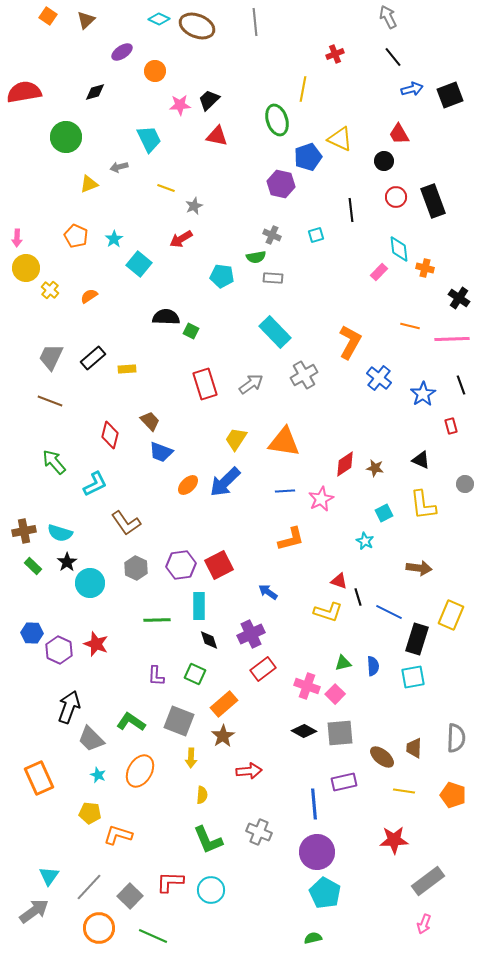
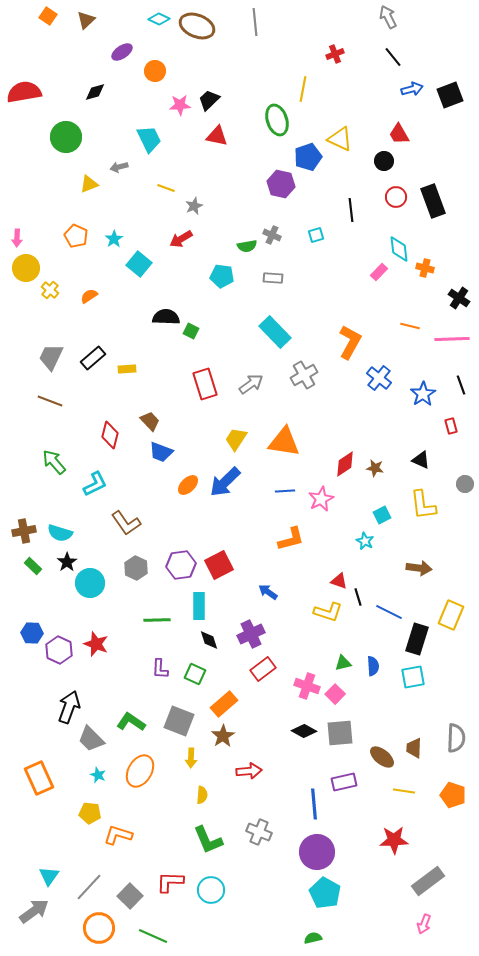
green semicircle at (256, 257): moved 9 px left, 11 px up
cyan square at (384, 513): moved 2 px left, 2 px down
purple L-shape at (156, 676): moved 4 px right, 7 px up
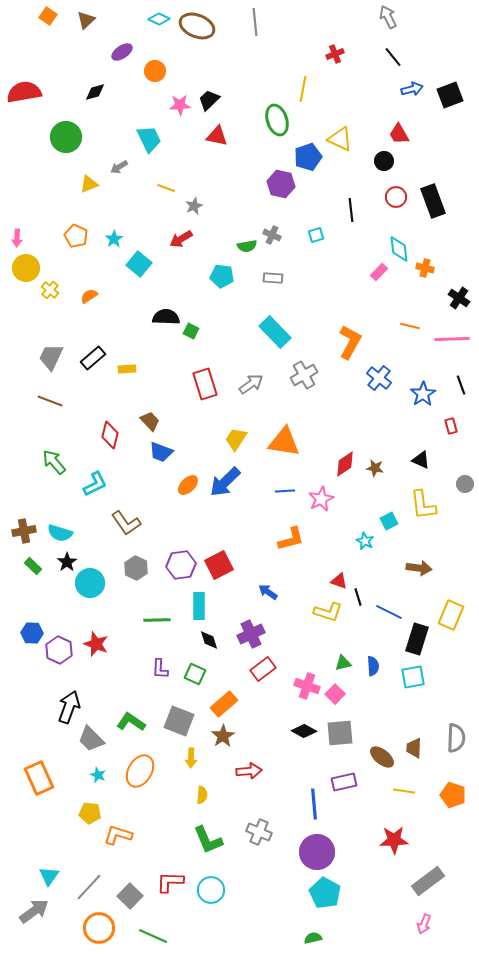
gray arrow at (119, 167): rotated 18 degrees counterclockwise
cyan square at (382, 515): moved 7 px right, 6 px down
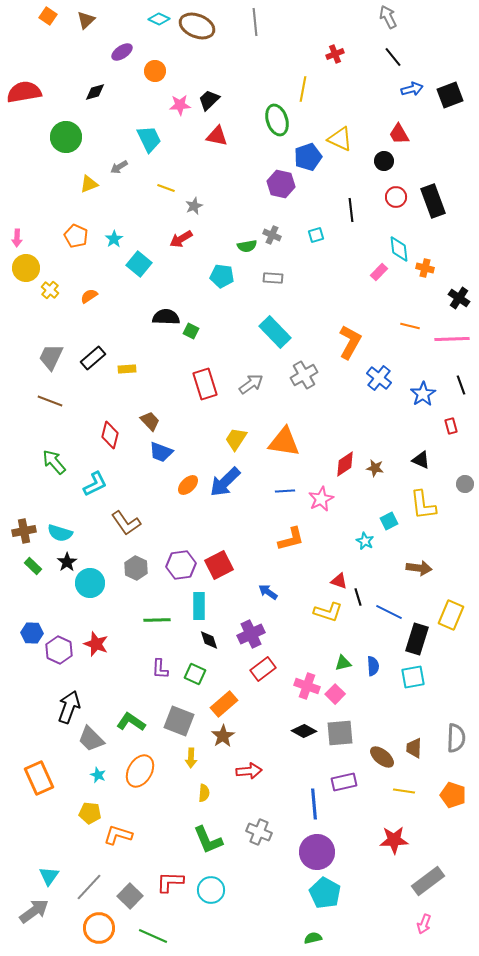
yellow semicircle at (202, 795): moved 2 px right, 2 px up
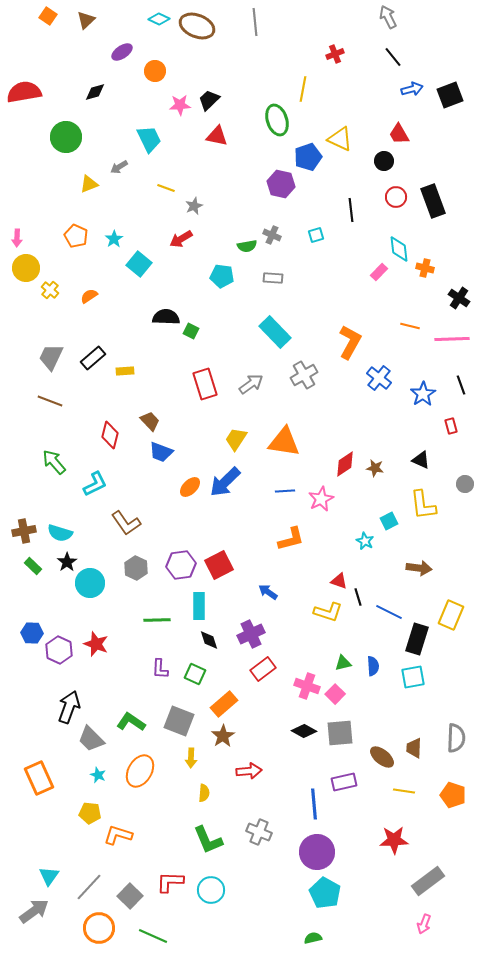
yellow rectangle at (127, 369): moved 2 px left, 2 px down
orange ellipse at (188, 485): moved 2 px right, 2 px down
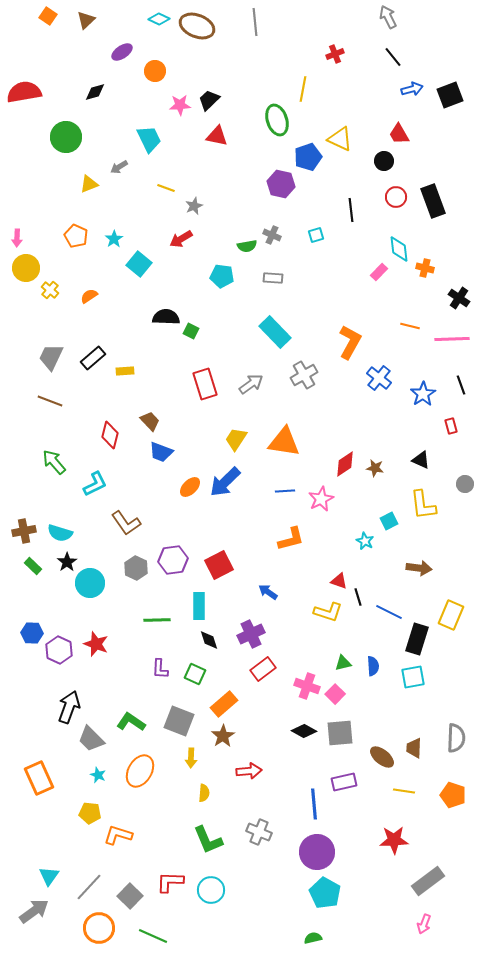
purple hexagon at (181, 565): moved 8 px left, 5 px up
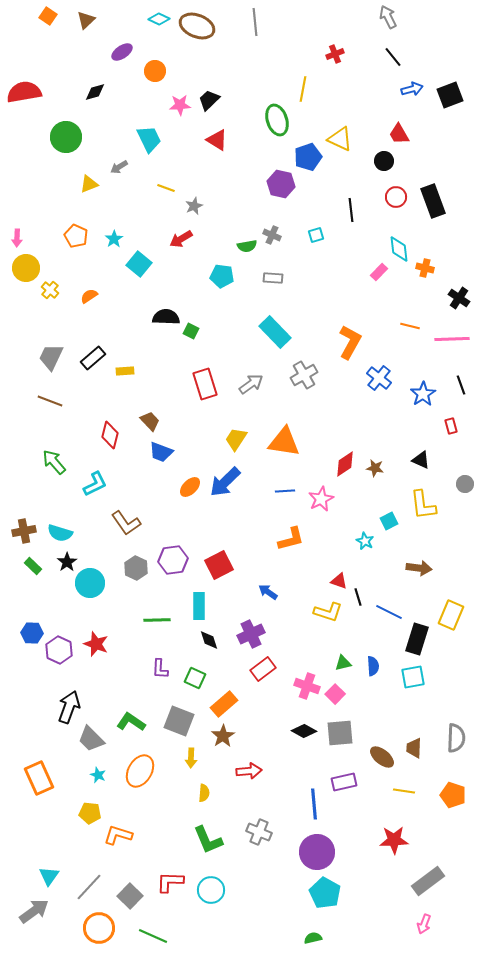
red triangle at (217, 136): moved 4 px down; rotated 20 degrees clockwise
green square at (195, 674): moved 4 px down
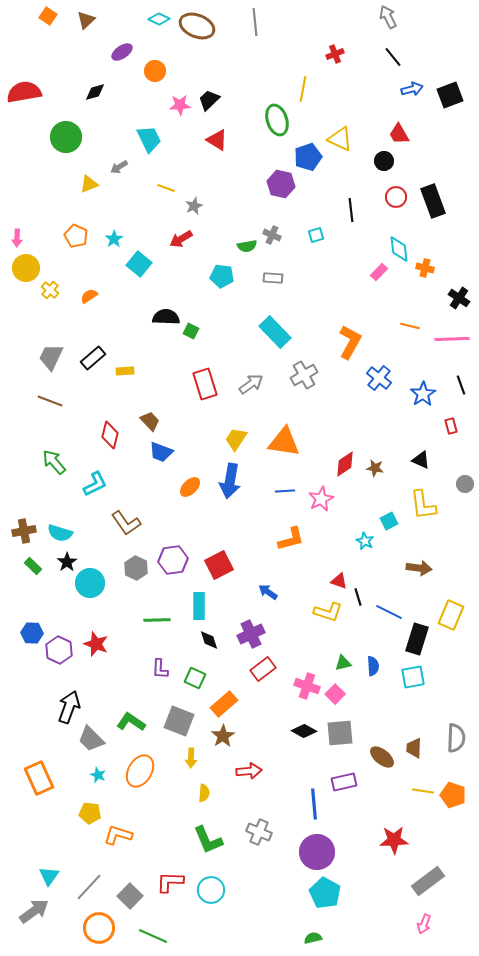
blue arrow at (225, 482): moved 5 px right, 1 px up; rotated 36 degrees counterclockwise
yellow line at (404, 791): moved 19 px right
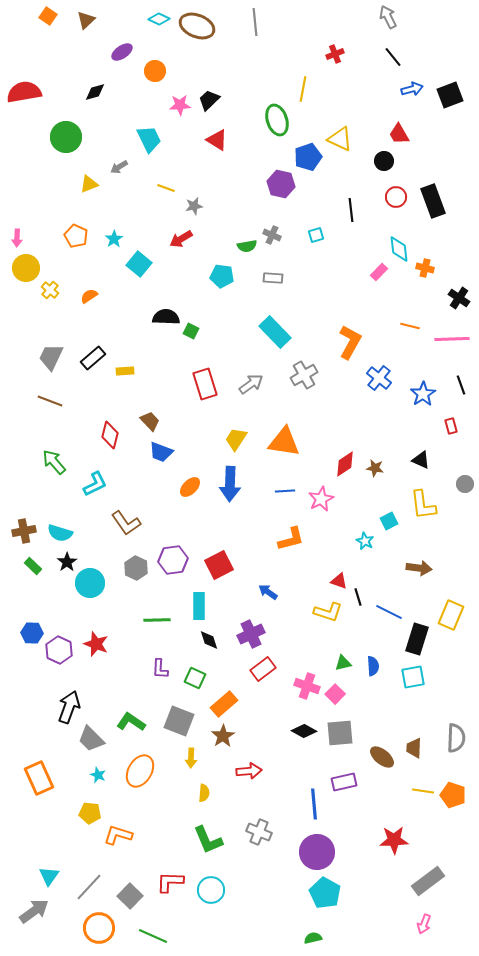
gray star at (194, 206): rotated 12 degrees clockwise
blue arrow at (230, 481): moved 3 px down; rotated 8 degrees counterclockwise
